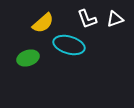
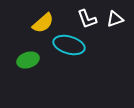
green ellipse: moved 2 px down
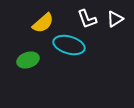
white triangle: rotated 12 degrees counterclockwise
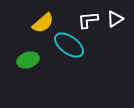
white L-shape: moved 1 px right, 1 px down; rotated 105 degrees clockwise
cyan ellipse: rotated 20 degrees clockwise
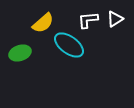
green ellipse: moved 8 px left, 7 px up
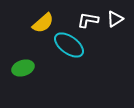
white L-shape: rotated 15 degrees clockwise
green ellipse: moved 3 px right, 15 px down
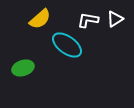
yellow semicircle: moved 3 px left, 4 px up
cyan ellipse: moved 2 px left
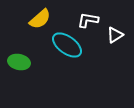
white triangle: moved 16 px down
green ellipse: moved 4 px left, 6 px up; rotated 30 degrees clockwise
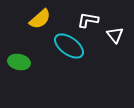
white triangle: rotated 36 degrees counterclockwise
cyan ellipse: moved 2 px right, 1 px down
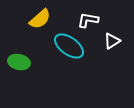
white triangle: moved 3 px left, 6 px down; rotated 36 degrees clockwise
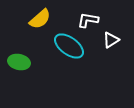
white triangle: moved 1 px left, 1 px up
